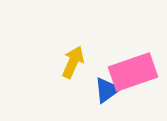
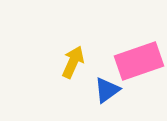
pink rectangle: moved 6 px right, 11 px up
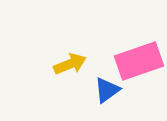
yellow arrow: moved 3 px left, 2 px down; rotated 44 degrees clockwise
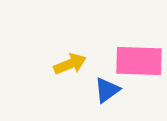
pink rectangle: rotated 21 degrees clockwise
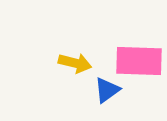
yellow arrow: moved 5 px right, 1 px up; rotated 36 degrees clockwise
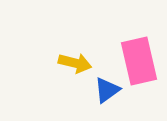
pink rectangle: rotated 75 degrees clockwise
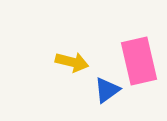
yellow arrow: moved 3 px left, 1 px up
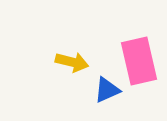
blue triangle: rotated 12 degrees clockwise
